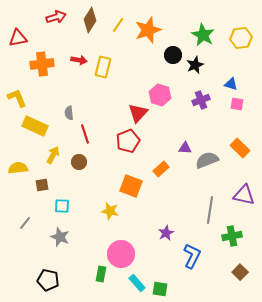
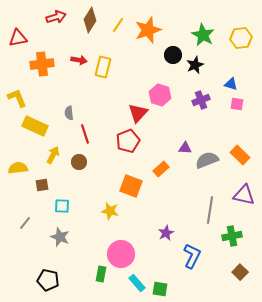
orange rectangle at (240, 148): moved 7 px down
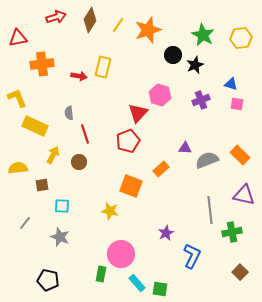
red arrow at (79, 60): moved 16 px down
gray line at (210, 210): rotated 16 degrees counterclockwise
green cross at (232, 236): moved 4 px up
